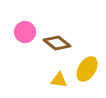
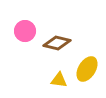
pink circle: moved 1 px up
brown diamond: rotated 24 degrees counterclockwise
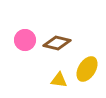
pink circle: moved 9 px down
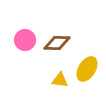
brown diamond: rotated 12 degrees counterclockwise
yellow triangle: moved 1 px right
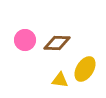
yellow ellipse: moved 2 px left
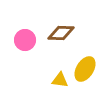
brown diamond: moved 4 px right, 10 px up
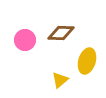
yellow ellipse: moved 2 px right, 8 px up; rotated 15 degrees counterclockwise
yellow triangle: rotated 48 degrees counterclockwise
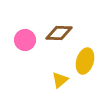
brown diamond: moved 2 px left
yellow ellipse: moved 2 px left
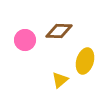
brown diamond: moved 2 px up
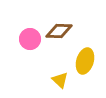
pink circle: moved 5 px right, 1 px up
yellow triangle: rotated 36 degrees counterclockwise
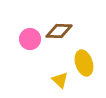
yellow ellipse: moved 1 px left, 2 px down; rotated 35 degrees counterclockwise
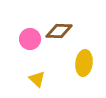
yellow ellipse: rotated 25 degrees clockwise
yellow triangle: moved 23 px left, 1 px up
